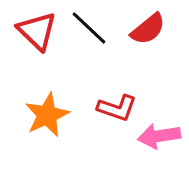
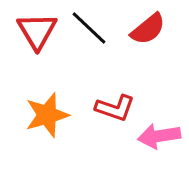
red triangle: rotated 15 degrees clockwise
red L-shape: moved 2 px left
orange star: rotated 9 degrees clockwise
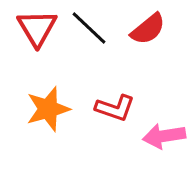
red triangle: moved 3 px up
orange star: moved 1 px right, 6 px up
pink arrow: moved 5 px right
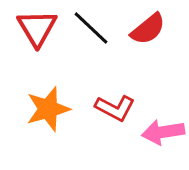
black line: moved 2 px right
red L-shape: rotated 9 degrees clockwise
pink arrow: moved 1 px left, 4 px up
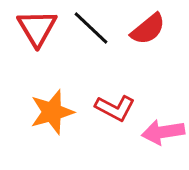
orange star: moved 4 px right, 3 px down
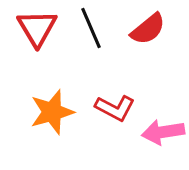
black line: rotated 24 degrees clockwise
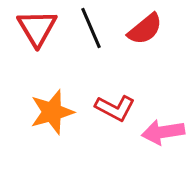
red semicircle: moved 3 px left
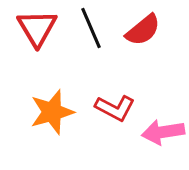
red semicircle: moved 2 px left, 1 px down
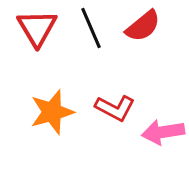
red semicircle: moved 4 px up
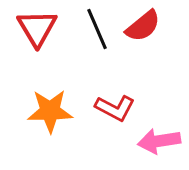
black line: moved 6 px right, 1 px down
orange star: moved 2 px left, 1 px up; rotated 15 degrees clockwise
pink arrow: moved 4 px left, 9 px down
